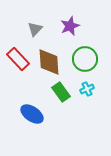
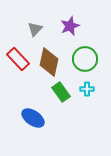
brown diamond: rotated 16 degrees clockwise
cyan cross: rotated 24 degrees clockwise
blue ellipse: moved 1 px right, 4 px down
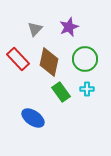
purple star: moved 1 px left, 1 px down
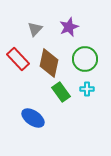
brown diamond: moved 1 px down
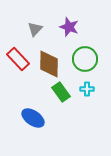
purple star: rotated 30 degrees counterclockwise
brown diamond: moved 1 px down; rotated 12 degrees counterclockwise
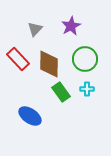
purple star: moved 2 px right, 1 px up; rotated 24 degrees clockwise
blue ellipse: moved 3 px left, 2 px up
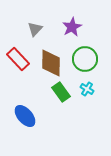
purple star: moved 1 px right, 1 px down
brown diamond: moved 2 px right, 1 px up
cyan cross: rotated 32 degrees clockwise
blue ellipse: moved 5 px left; rotated 15 degrees clockwise
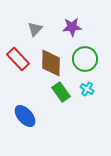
purple star: rotated 24 degrees clockwise
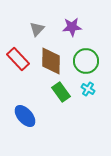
gray triangle: moved 2 px right
green circle: moved 1 px right, 2 px down
brown diamond: moved 2 px up
cyan cross: moved 1 px right
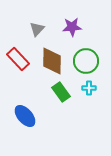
brown diamond: moved 1 px right
cyan cross: moved 1 px right, 1 px up; rotated 32 degrees counterclockwise
